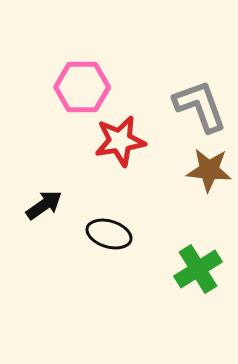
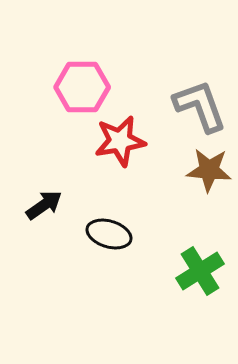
green cross: moved 2 px right, 2 px down
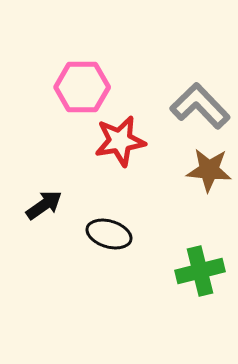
gray L-shape: rotated 24 degrees counterclockwise
green cross: rotated 18 degrees clockwise
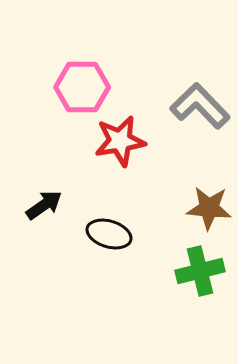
brown star: moved 38 px down
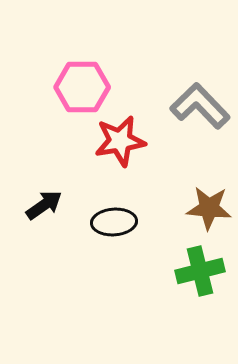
black ellipse: moved 5 px right, 12 px up; rotated 21 degrees counterclockwise
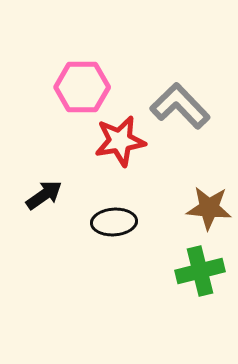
gray L-shape: moved 20 px left
black arrow: moved 10 px up
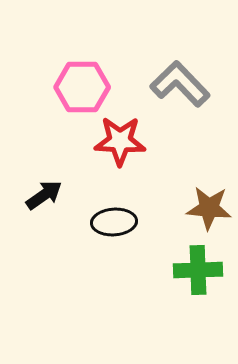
gray L-shape: moved 22 px up
red star: rotated 12 degrees clockwise
green cross: moved 2 px left, 1 px up; rotated 12 degrees clockwise
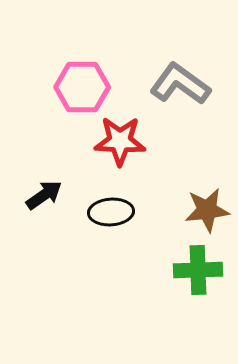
gray L-shape: rotated 10 degrees counterclockwise
brown star: moved 2 px left, 2 px down; rotated 12 degrees counterclockwise
black ellipse: moved 3 px left, 10 px up
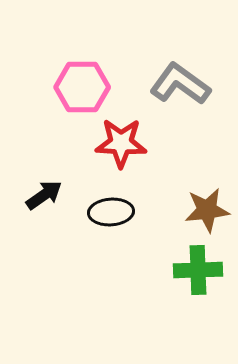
red star: moved 1 px right, 2 px down
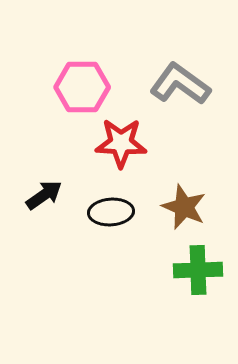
brown star: moved 23 px left, 3 px up; rotated 30 degrees clockwise
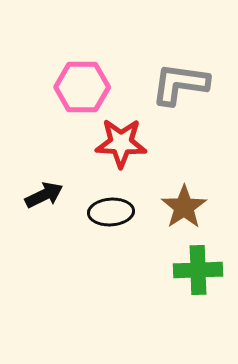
gray L-shape: rotated 28 degrees counterclockwise
black arrow: rotated 9 degrees clockwise
brown star: rotated 15 degrees clockwise
